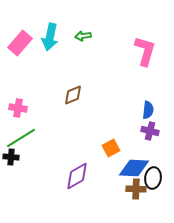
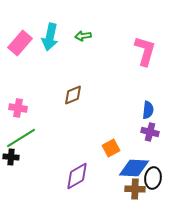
purple cross: moved 1 px down
brown cross: moved 1 px left
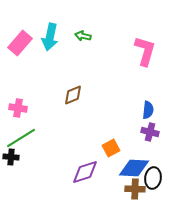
green arrow: rotated 21 degrees clockwise
purple diamond: moved 8 px right, 4 px up; rotated 12 degrees clockwise
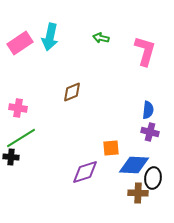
green arrow: moved 18 px right, 2 px down
pink rectangle: rotated 15 degrees clockwise
brown diamond: moved 1 px left, 3 px up
orange square: rotated 24 degrees clockwise
blue diamond: moved 3 px up
brown cross: moved 3 px right, 4 px down
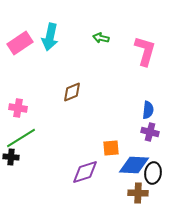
black ellipse: moved 5 px up
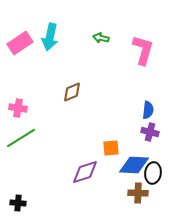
pink L-shape: moved 2 px left, 1 px up
black cross: moved 7 px right, 46 px down
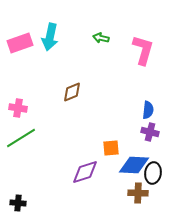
pink rectangle: rotated 15 degrees clockwise
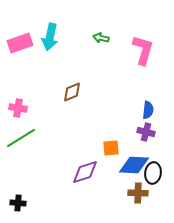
purple cross: moved 4 px left
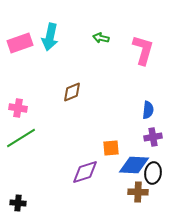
purple cross: moved 7 px right, 5 px down; rotated 24 degrees counterclockwise
brown cross: moved 1 px up
